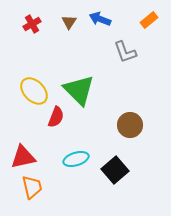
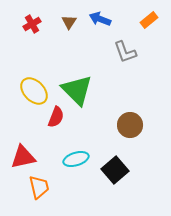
green triangle: moved 2 px left
orange trapezoid: moved 7 px right
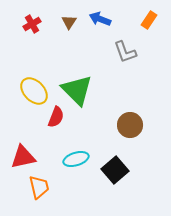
orange rectangle: rotated 18 degrees counterclockwise
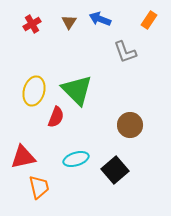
yellow ellipse: rotated 60 degrees clockwise
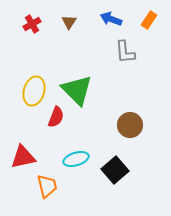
blue arrow: moved 11 px right
gray L-shape: rotated 15 degrees clockwise
orange trapezoid: moved 8 px right, 1 px up
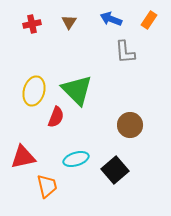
red cross: rotated 18 degrees clockwise
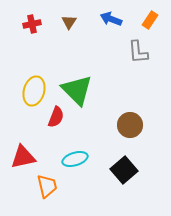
orange rectangle: moved 1 px right
gray L-shape: moved 13 px right
cyan ellipse: moved 1 px left
black square: moved 9 px right
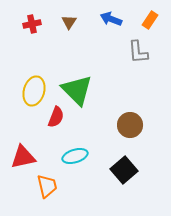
cyan ellipse: moved 3 px up
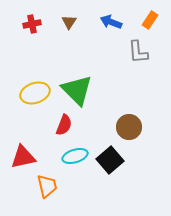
blue arrow: moved 3 px down
yellow ellipse: moved 1 px right, 2 px down; rotated 56 degrees clockwise
red semicircle: moved 8 px right, 8 px down
brown circle: moved 1 px left, 2 px down
black square: moved 14 px left, 10 px up
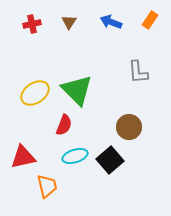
gray L-shape: moved 20 px down
yellow ellipse: rotated 16 degrees counterclockwise
